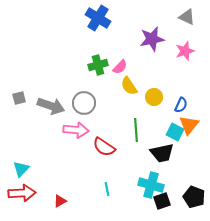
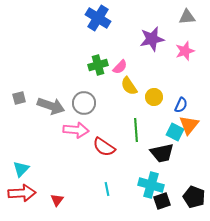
gray triangle: rotated 30 degrees counterclockwise
red triangle: moved 3 px left, 1 px up; rotated 24 degrees counterclockwise
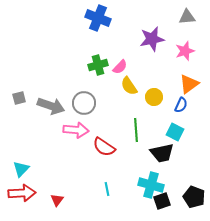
blue cross: rotated 10 degrees counterclockwise
orange triangle: moved 41 px up; rotated 15 degrees clockwise
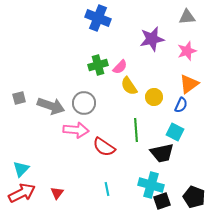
pink star: moved 2 px right
red arrow: rotated 24 degrees counterclockwise
red triangle: moved 7 px up
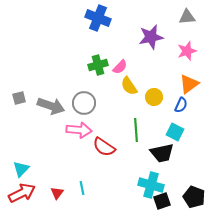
purple star: moved 1 px left, 2 px up
pink arrow: moved 3 px right
cyan line: moved 25 px left, 1 px up
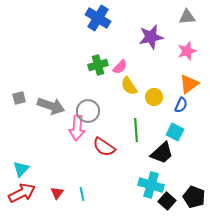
blue cross: rotated 10 degrees clockwise
gray circle: moved 4 px right, 8 px down
pink arrow: moved 2 px left, 2 px up; rotated 90 degrees clockwise
black trapezoid: rotated 30 degrees counterclockwise
cyan line: moved 6 px down
black square: moved 5 px right; rotated 30 degrees counterclockwise
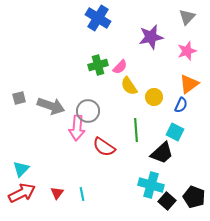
gray triangle: rotated 42 degrees counterclockwise
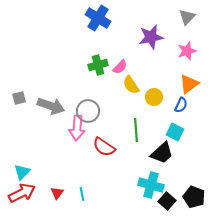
yellow semicircle: moved 2 px right, 1 px up
cyan triangle: moved 1 px right, 3 px down
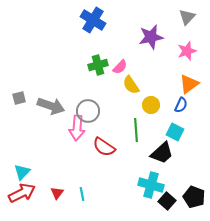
blue cross: moved 5 px left, 2 px down
yellow circle: moved 3 px left, 8 px down
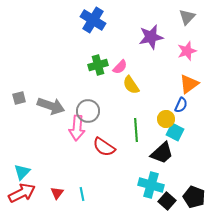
yellow circle: moved 15 px right, 14 px down
